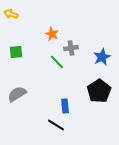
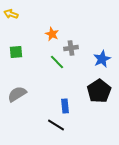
blue star: moved 2 px down
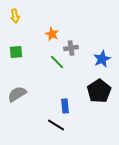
yellow arrow: moved 4 px right, 2 px down; rotated 120 degrees counterclockwise
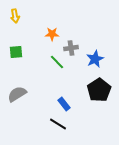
orange star: rotated 24 degrees counterclockwise
blue star: moved 7 px left
black pentagon: moved 1 px up
blue rectangle: moved 1 px left, 2 px up; rotated 32 degrees counterclockwise
black line: moved 2 px right, 1 px up
